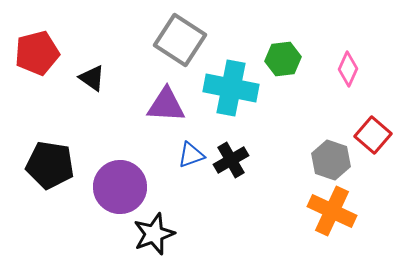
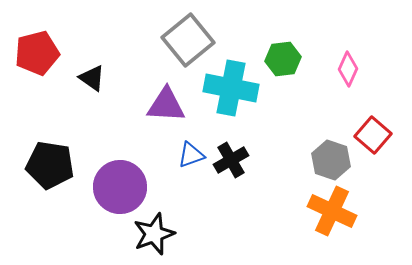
gray square: moved 8 px right; rotated 18 degrees clockwise
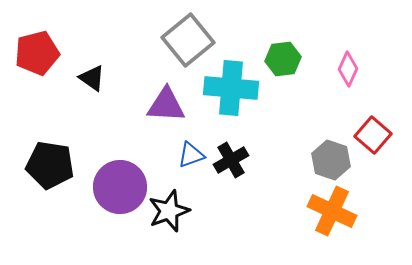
cyan cross: rotated 6 degrees counterclockwise
black star: moved 15 px right, 23 px up
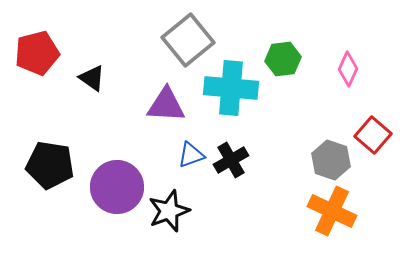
purple circle: moved 3 px left
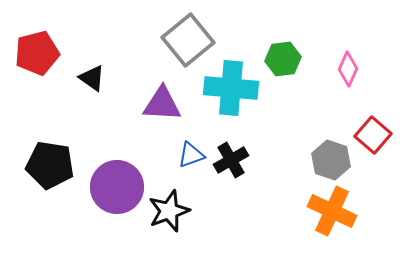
purple triangle: moved 4 px left, 1 px up
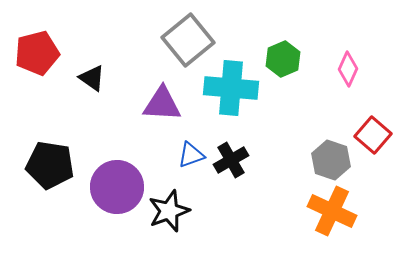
green hexagon: rotated 16 degrees counterclockwise
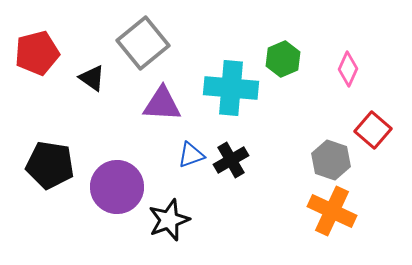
gray square: moved 45 px left, 3 px down
red square: moved 5 px up
black star: moved 9 px down
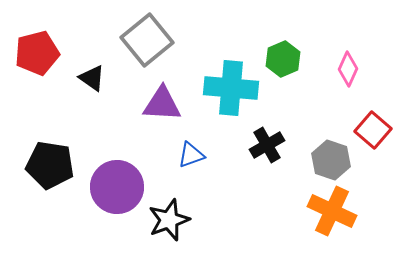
gray square: moved 4 px right, 3 px up
black cross: moved 36 px right, 15 px up
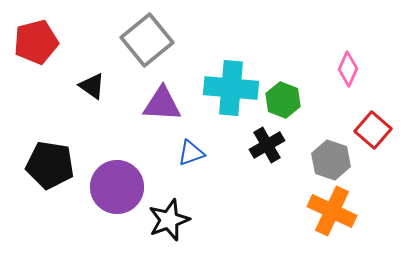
red pentagon: moved 1 px left, 11 px up
green hexagon: moved 41 px down; rotated 16 degrees counterclockwise
black triangle: moved 8 px down
blue triangle: moved 2 px up
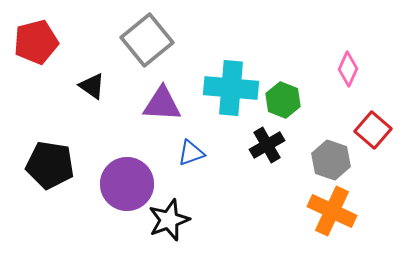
purple circle: moved 10 px right, 3 px up
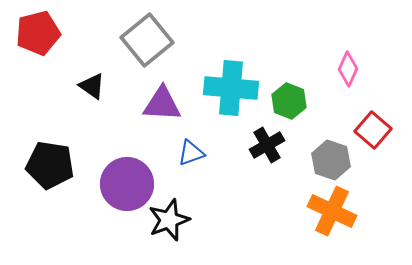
red pentagon: moved 2 px right, 9 px up
green hexagon: moved 6 px right, 1 px down
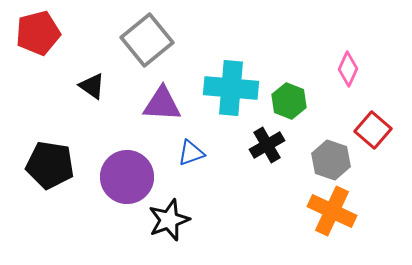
purple circle: moved 7 px up
